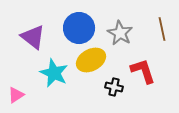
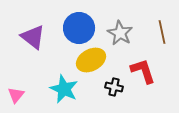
brown line: moved 3 px down
cyan star: moved 10 px right, 16 px down
pink triangle: rotated 18 degrees counterclockwise
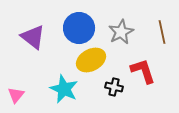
gray star: moved 1 px right, 1 px up; rotated 15 degrees clockwise
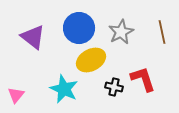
red L-shape: moved 8 px down
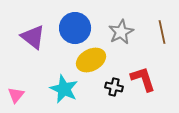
blue circle: moved 4 px left
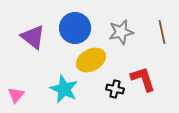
gray star: rotated 15 degrees clockwise
black cross: moved 1 px right, 2 px down
